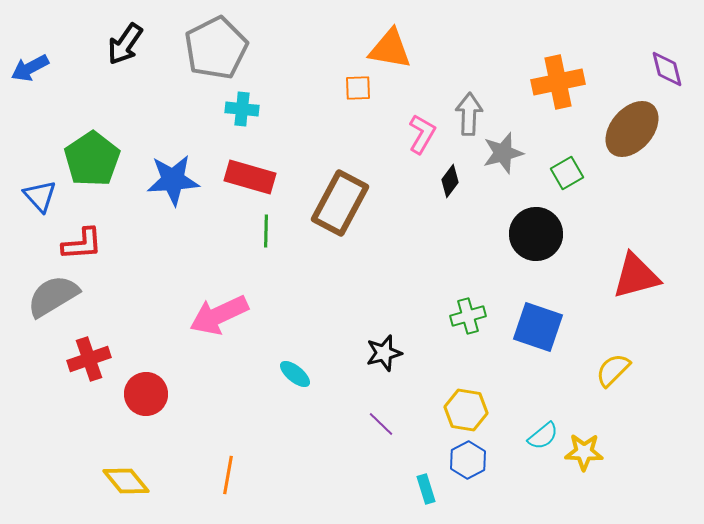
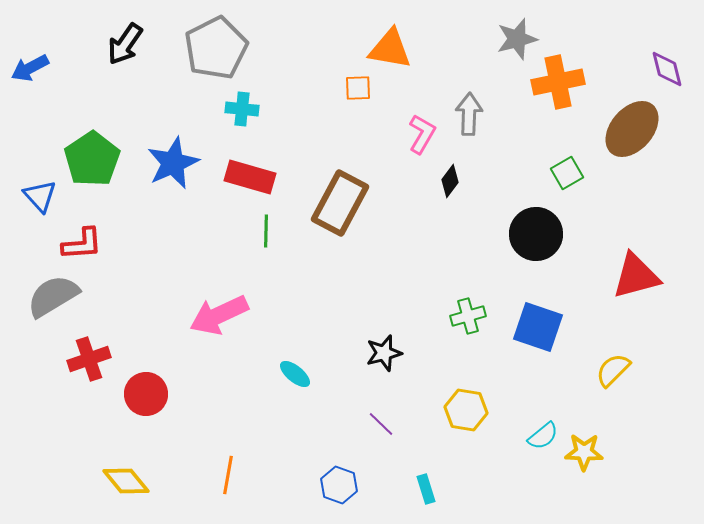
gray star: moved 14 px right, 114 px up
blue star: moved 17 px up; rotated 20 degrees counterclockwise
blue hexagon: moved 129 px left, 25 px down; rotated 12 degrees counterclockwise
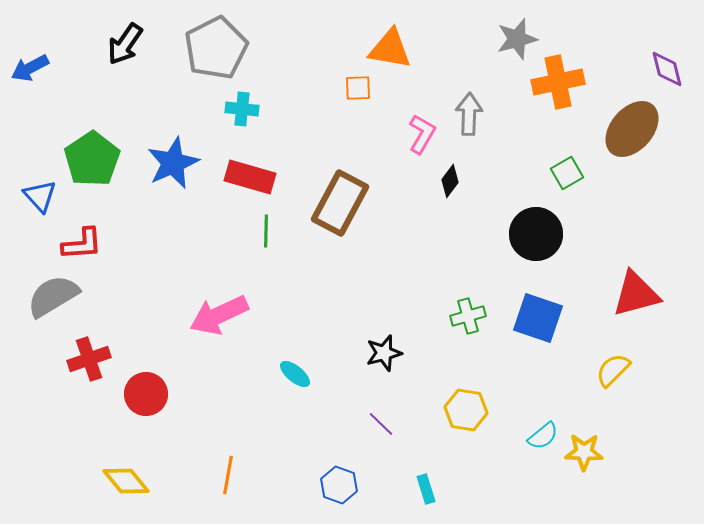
red triangle: moved 18 px down
blue square: moved 9 px up
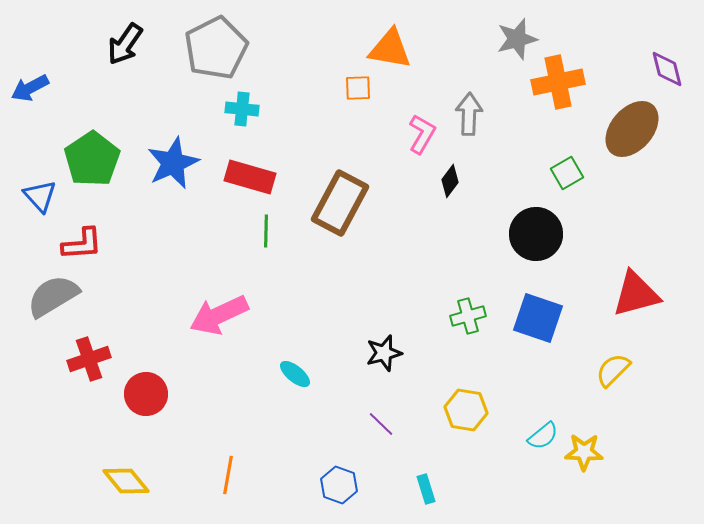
blue arrow: moved 20 px down
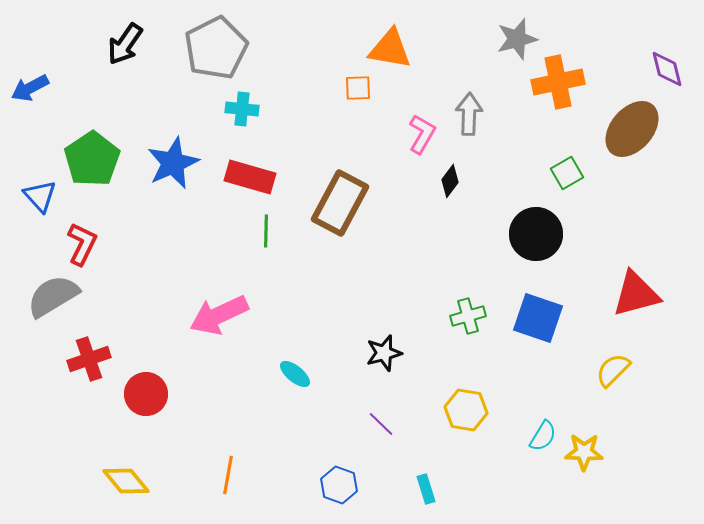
red L-shape: rotated 60 degrees counterclockwise
cyan semicircle: rotated 20 degrees counterclockwise
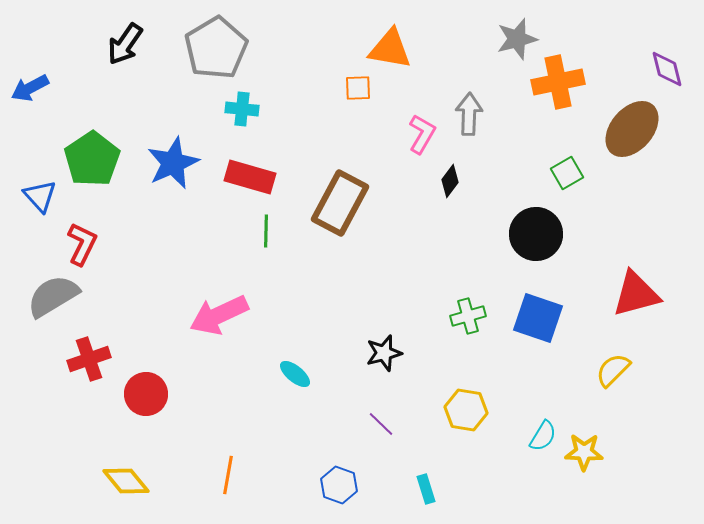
gray pentagon: rotated 4 degrees counterclockwise
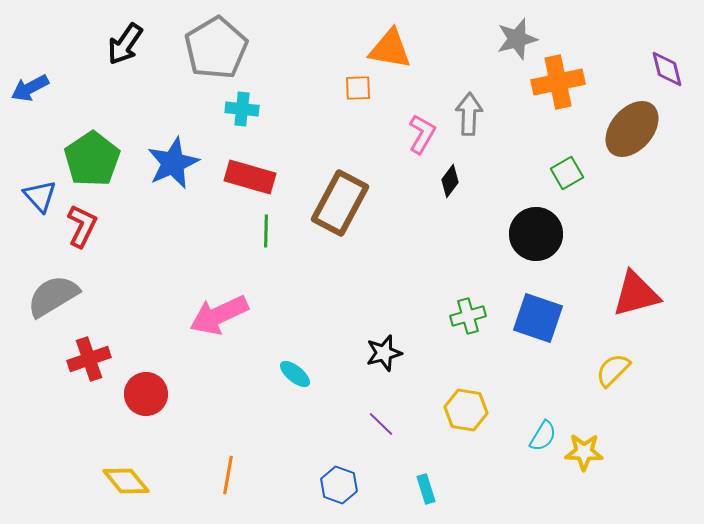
red L-shape: moved 18 px up
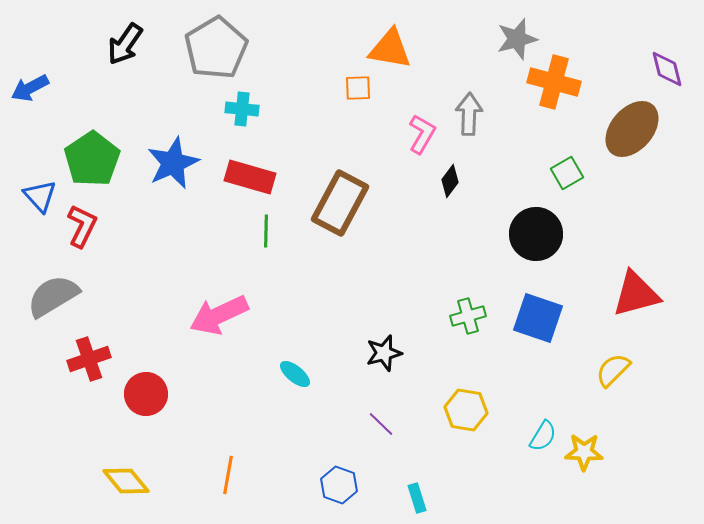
orange cross: moved 4 px left; rotated 27 degrees clockwise
cyan rectangle: moved 9 px left, 9 px down
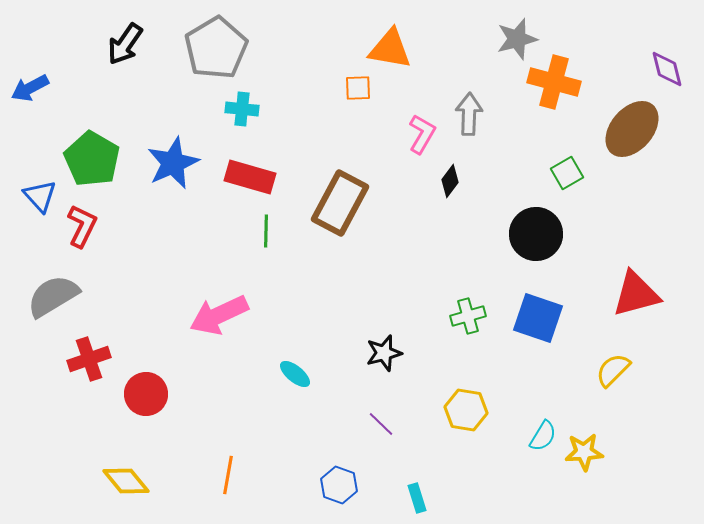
green pentagon: rotated 8 degrees counterclockwise
yellow star: rotated 6 degrees counterclockwise
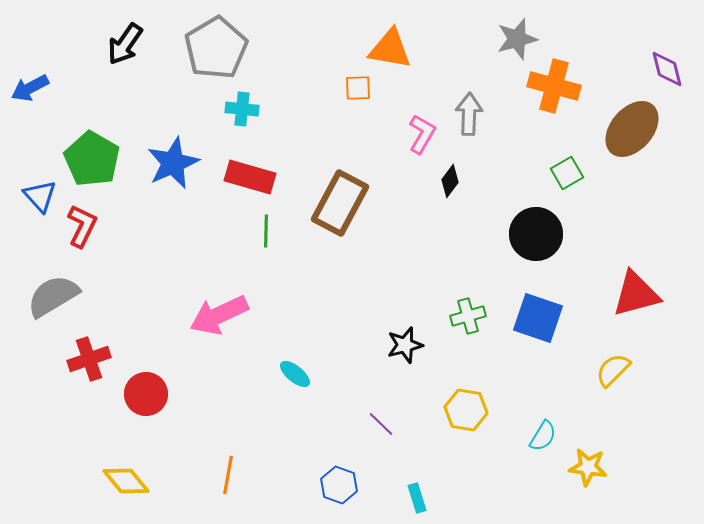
orange cross: moved 4 px down
black star: moved 21 px right, 8 px up
yellow star: moved 4 px right, 15 px down; rotated 12 degrees clockwise
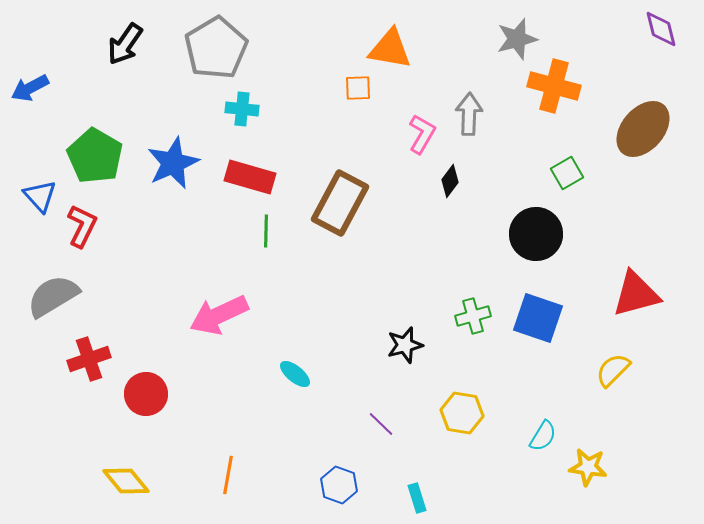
purple diamond: moved 6 px left, 40 px up
brown ellipse: moved 11 px right
green pentagon: moved 3 px right, 3 px up
green cross: moved 5 px right
yellow hexagon: moved 4 px left, 3 px down
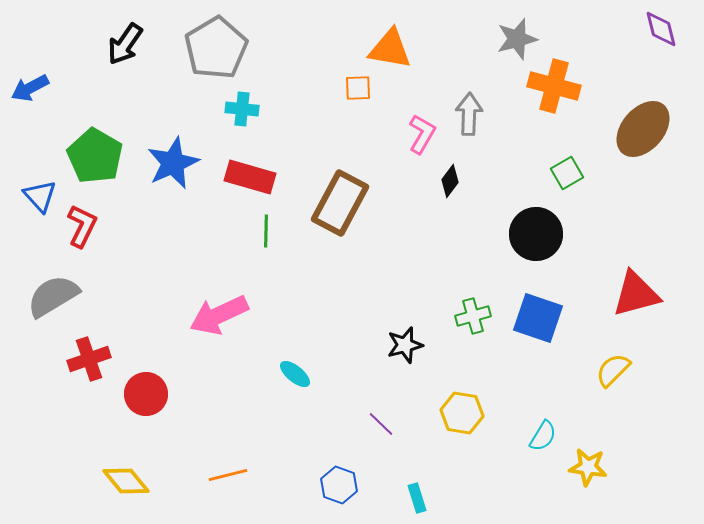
orange line: rotated 66 degrees clockwise
